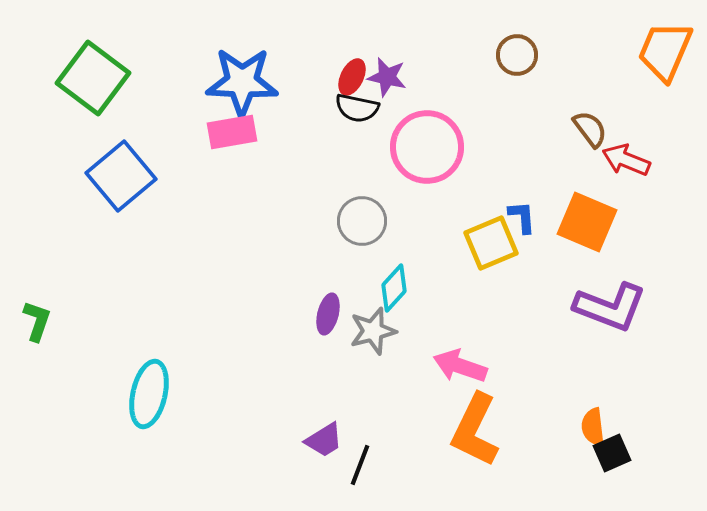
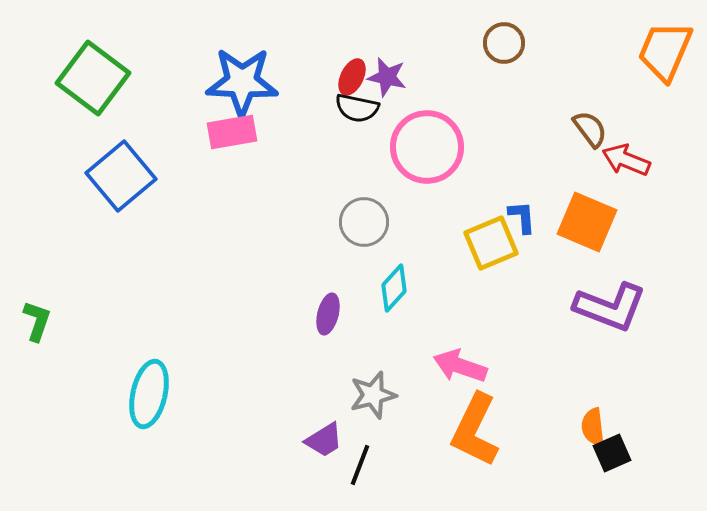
brown circle: moved 13 px left, 12 px up
gray circle: moved 2 px right, 1 px down
gray star: moved 64 px down
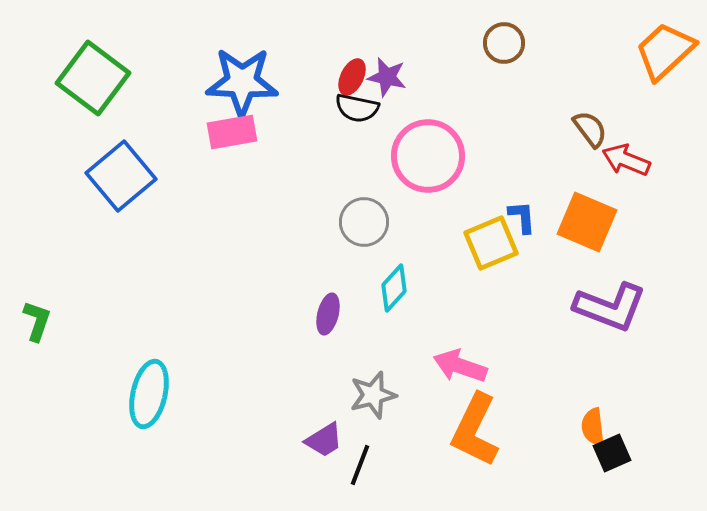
orange trapezoid: rotated 24 degrees clockwise
pink circle: moved 1 px right, 9 px down
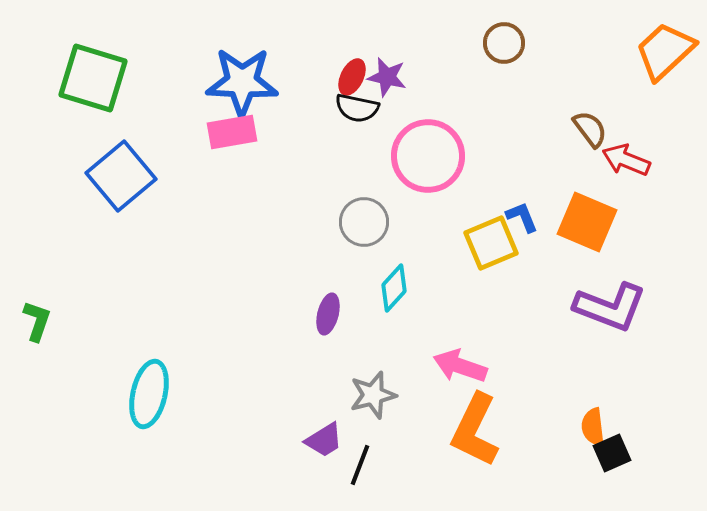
green square: rotated 20 degrees counterclockwise
blue L-shape: rotated 18 degrees counterclockwise
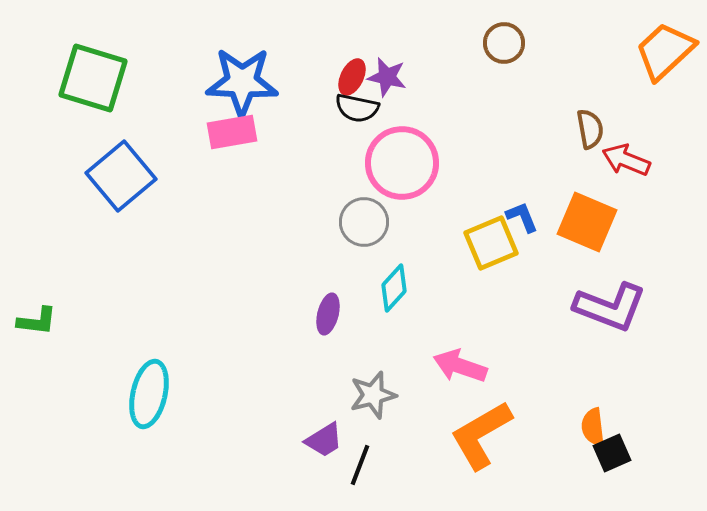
brown semicircle: rotated 27 degrees clockwise
pink circle: moved 26 px left, 7 px down
green L-shape: rotated 78 degrees clockwise
orange L-shape: moved 6 px right, 5 px down; rotated 34 degrees clockwise
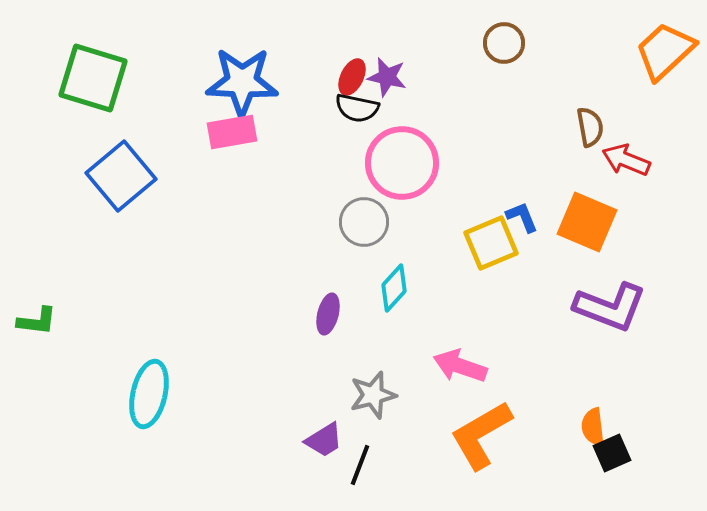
brown semicircle: moved 2 px up
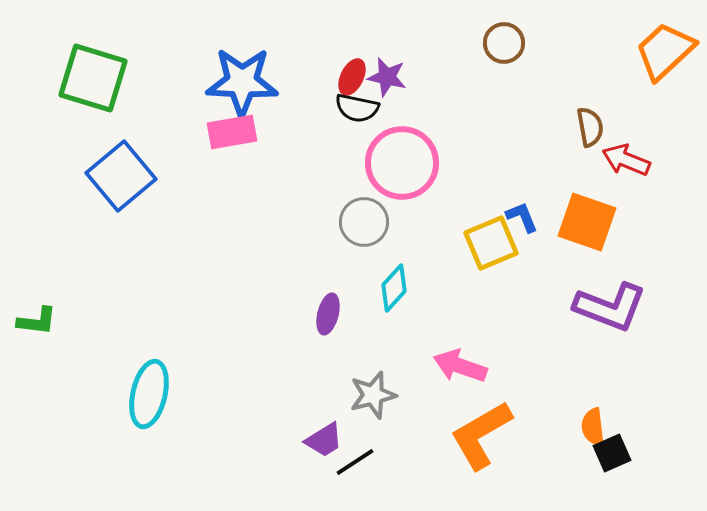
orange square: rotated 4 degrees counterclockwise
black line: moved 5 px left, 3 px up; rotated 36 degrees clockwise
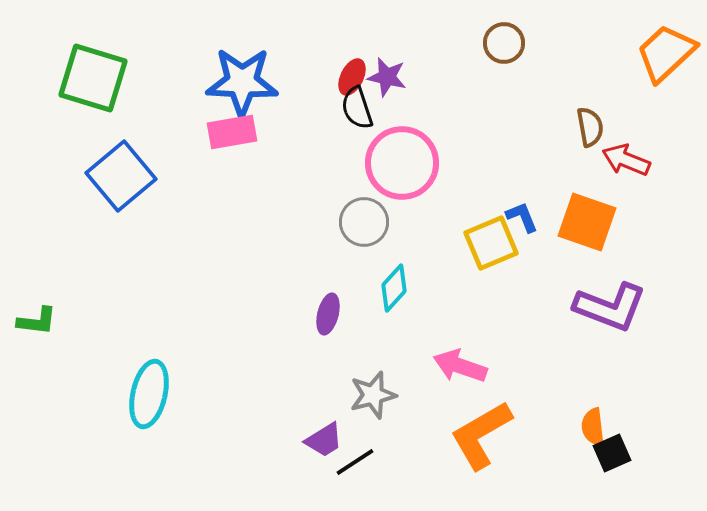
orange trapezoid: moved 1 px right, 2 px down
black semicircle: rotated 60 degrees clockwise
